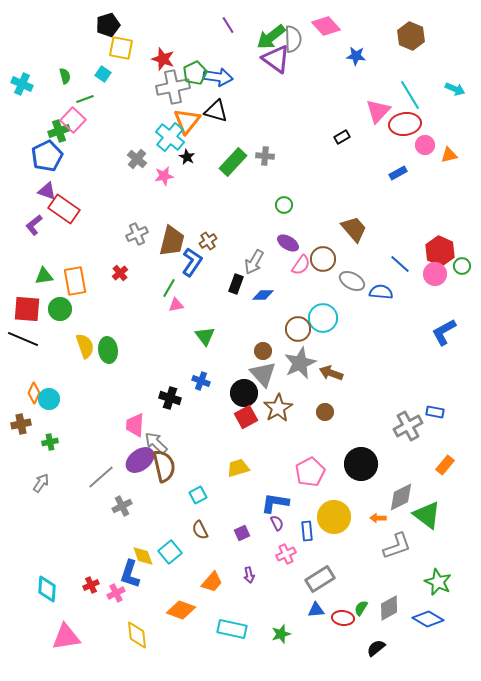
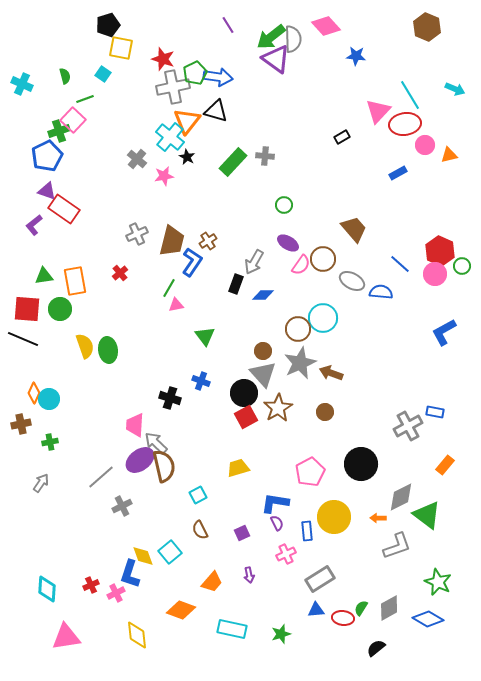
brown hexagon at (411, 36): moved 16 px right, 9 px up
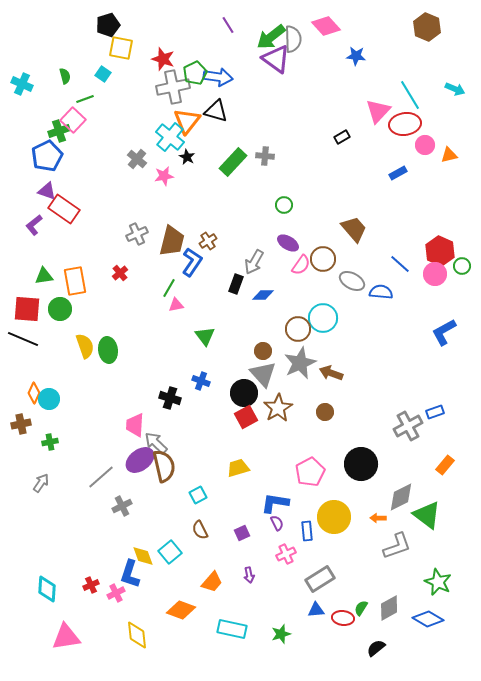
blue rectangle at (435, 412): rotated 30 degrees counterclockwise
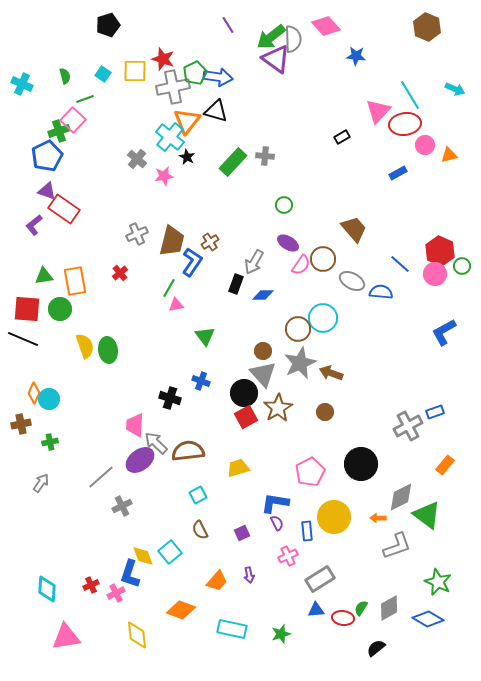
yellow square at (121, 48): moved 14 px right, 23 px down; rotated 10 degrees counterclockwise
brown cross at (208, 241): moved 2 px right, 1 px down
brown semicircle at (164, 466): moved 24 px right, 15 px up; rotated 84 degrees counterclockwise
pink cross at (286, 554): moved 2 px right, 2 px down
orange trapezoid at (212, 582): moved 5 px right, 1 px up
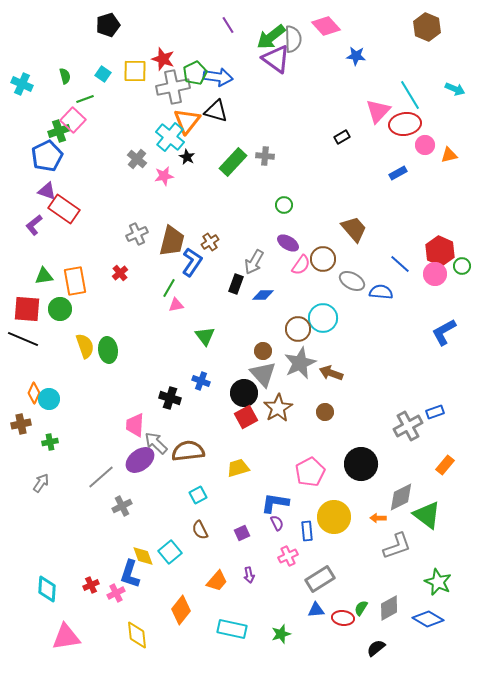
orange diamond at (181, 610): rotated 72 degrees counterclockwise
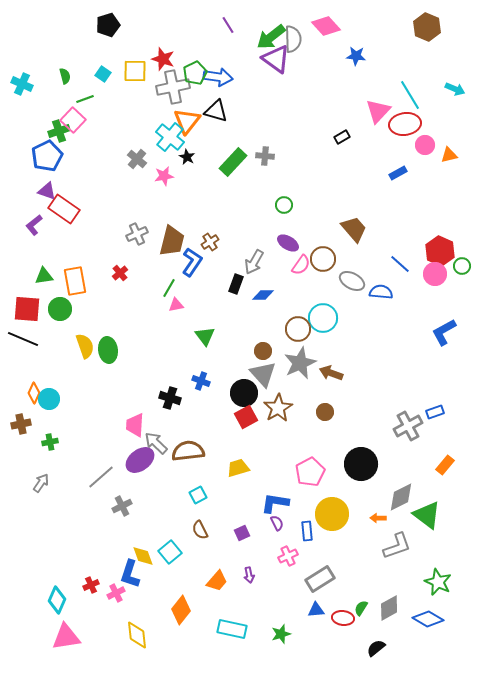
yellow circle at (334, 517): moved 2 px left, 3 px up
cyan diamond at (47, 589): moved 10 px right, 11 px down; rotated 20 degrees clockwise
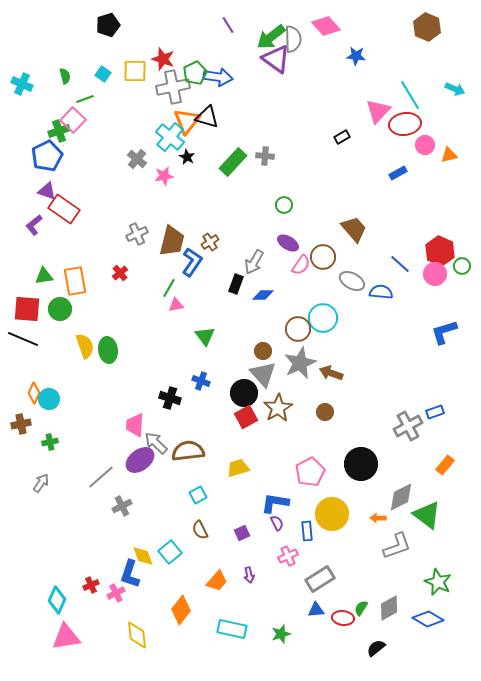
black triangle at (216, 111): moved 9 px left, 6 px down
brown circle at (323, 259): moved 2 px up
blue L-shape at (444, 332): rotated 12 degrees clockwise
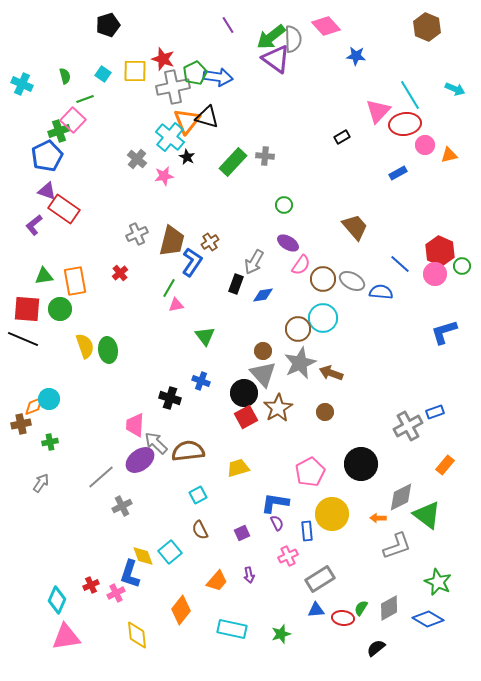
brown trapezoid at (354, 229): moved 1 px right, 2 px up
brown circle at (323, 257): moved 22 px down
blue diamond at (263, 295): rotated 10 degrees counterclockwise
orange diamond at (34, 393): moved 13 px down; rotated 45 degrees clockwise
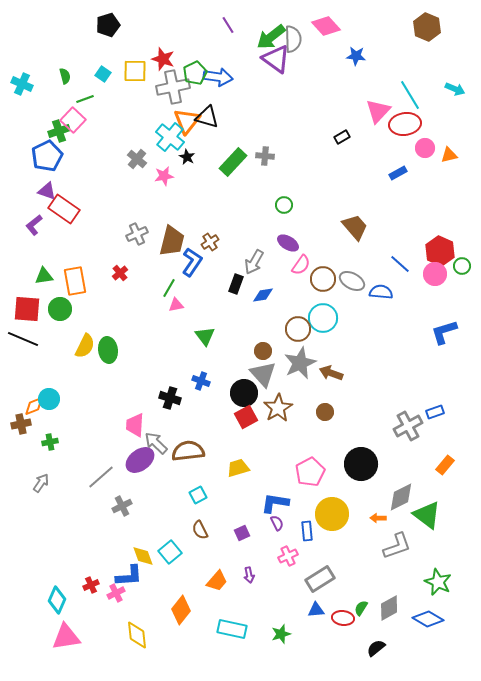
pink circle at (425, 145): moved 3 px down
yellow semicircle at (85, 346): rotated 45 degrees clockwise
blue L-shape at (130, 574): moved 1 px left, 2 px down; rotated 112 degrees counterclockwise
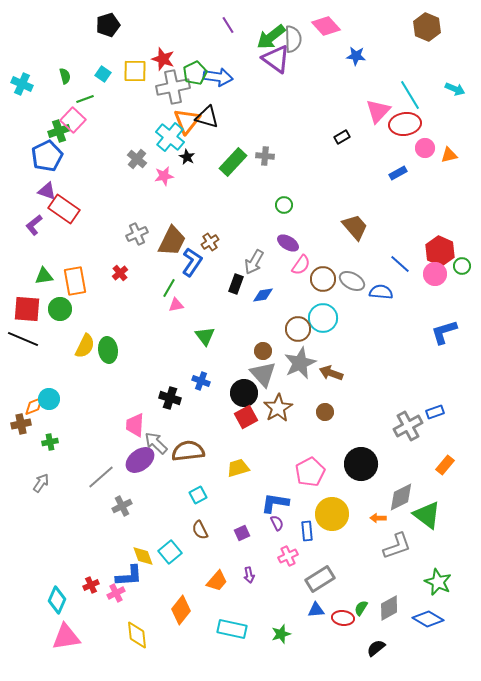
brown trapezoid at (172, 241): rotated 12 degrees clockwise
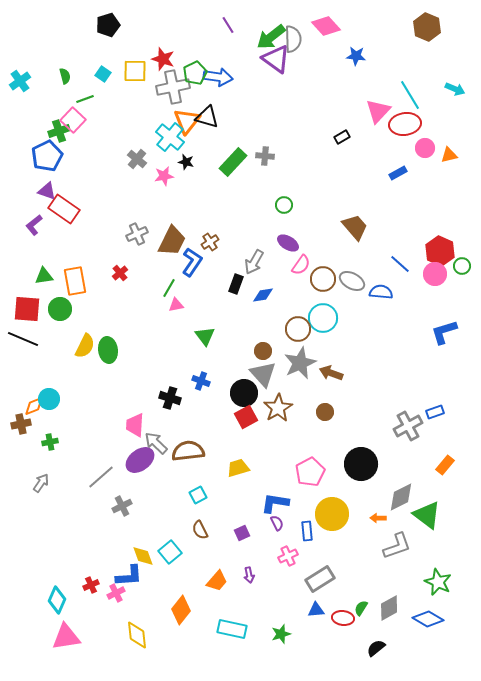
cyan cross at (22, 84): moved 2 px left, 3 px up; rotated 30 degrees clockwise
black star at (187, 157): moved 1 px left, 5 px down; rotated 14 degrees counterclockwise
